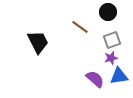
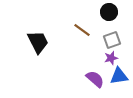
black circle: moved 1 px right
brown line: moved 2 px right, 3 px down
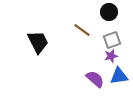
purple star: moved 2 px up
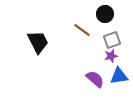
black circle: moved 4 px left, 2 px down
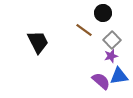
black circle: moved 2 px left, 1 px up
brown line: moved 2 px right
gray square: rotated 24 degrees counterclockwise
purple semicircle: moved 6 px right, 2 px down
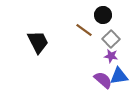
black circle: moved 2 px down
gray square: moved 1 px left, 1 px up
purple star: rotated 24 degrees clockwise
purple semicircle: moved 2 px right, 1 px up
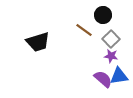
black trapezoid: rotated 100 degrees clockwise
purple semicircle: moved 1 px up
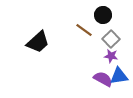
black trapezoid: rotated 25 degrees counterclockwise
purple semicircle: rotated 12 degrees counterclockwise
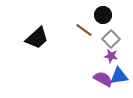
black trapezoid: moved 1 px left, 4 px up
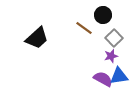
brown line: moved 2 px up
gray square: moved 3 px right, 1 px up
purple star: rotated 24 degrees counterclockwise
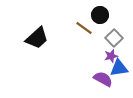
black circle: moved 3 px left
blue triangle: moved 8 px up
